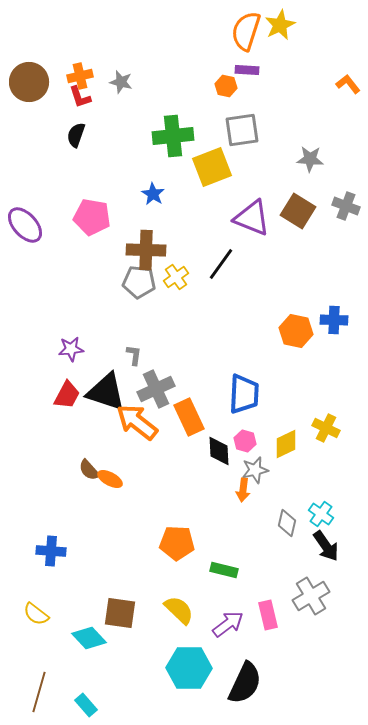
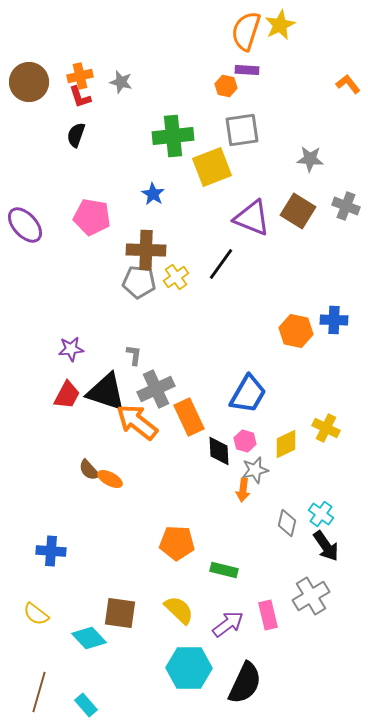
blue trapezoid at (244, 394): moved 4 px right; rotated 27 degrees clockwise
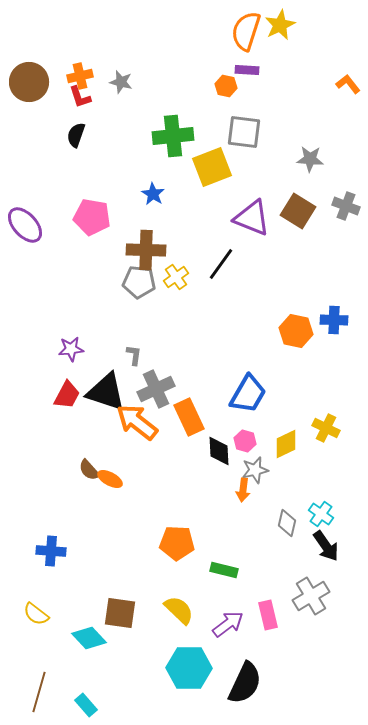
gray square at (242, 130): moved 2 px right, 2 px down; rotated 15 degrees clockwise
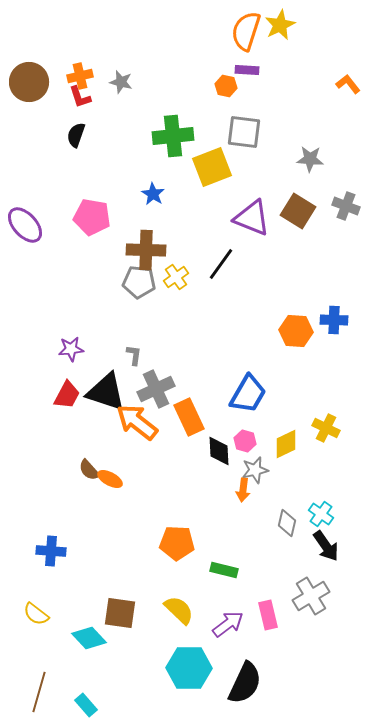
orange hexagon at (296, 331): rotated 8 degrees counterclockwise
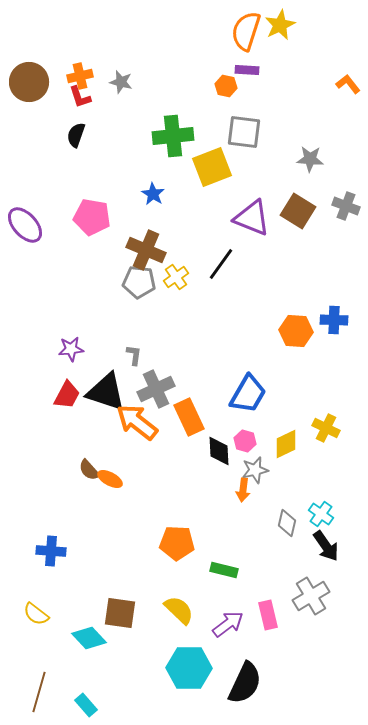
brown cross at (146, 250): rotated 21 degrees clockwise
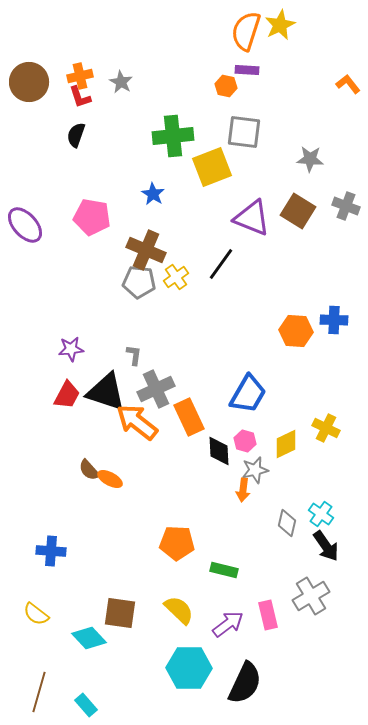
gray star at (121, 82): rotated 15 degrees clockwise
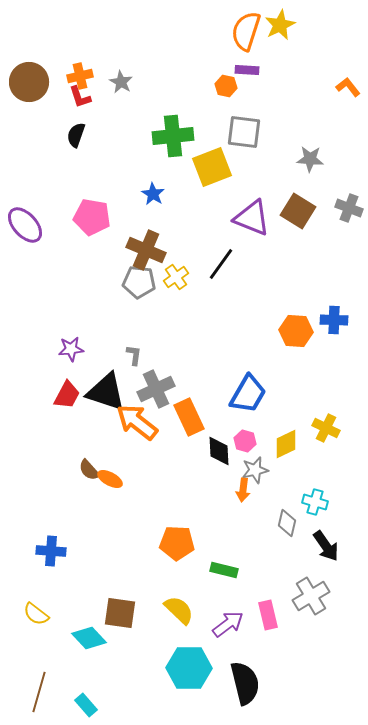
orange L-shape at (348, 84): moved 3 px down
gray cross at (346, 206): moved 3 px right, 2 px down
cyan cross at (321, 514): moved 6 px left, 12 px up; rotated 20 degrees counterclockwise
black semicircle at (245, 683): rotated 39 degrees counterclockwise
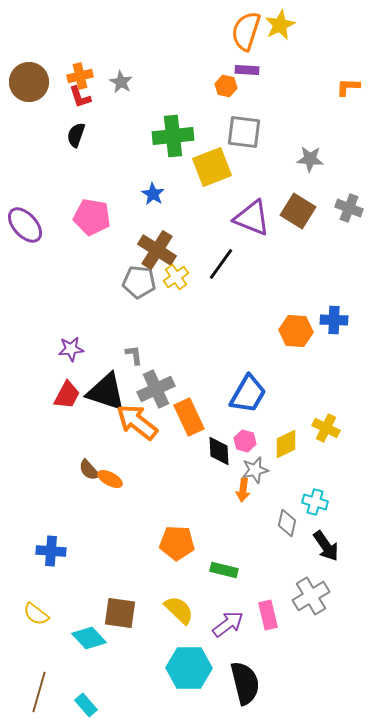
orange L-shape at (348, 87): rotated 50 degrees counterclockwise
brown cross at (146, 250): moved 11 px right; rotated 9 degrees clockwise
gray L-shape at (134, 355): rotated 15 degrees counterclockwise
